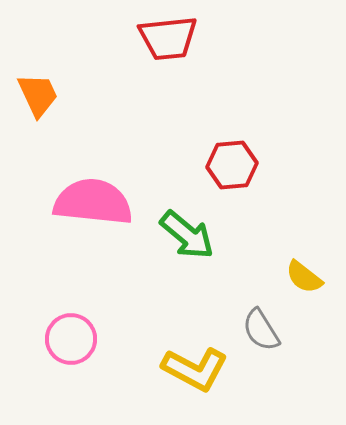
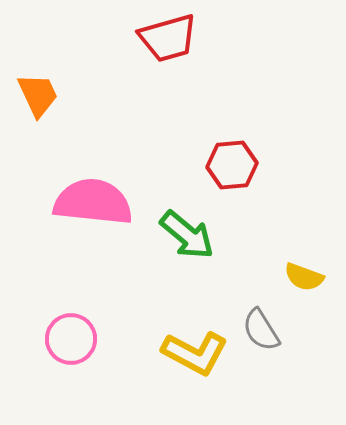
red trapezoid: rotated 10 degrees counterclockwise
yellow semicircle: rotated 18 degrees counterclockwise
yellow L-shape: moved 16 px up
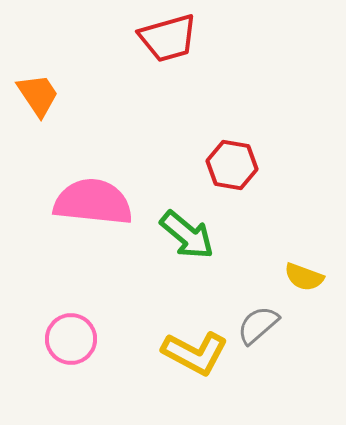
orange trapezoid: rotated 9 degrees counterclockwise
red hexagon: rotated 15 degrees clockwise
gray semicircle: moved 3 px left, 5 px up; rotated 81 degrees clockwise
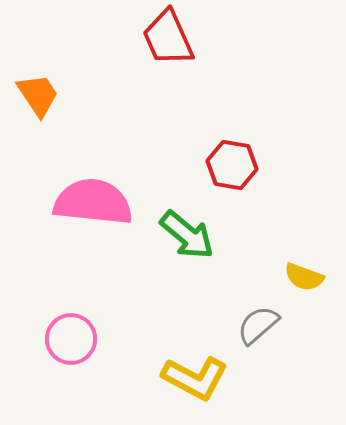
red trapezoid: rotated 82 degrees clockwise
yellow L-shape: moved 25 px down
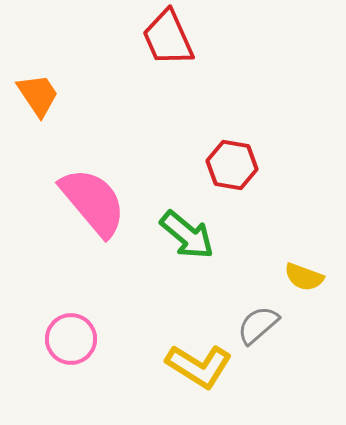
pink semicircle: rotated 44 degrees clockwise
yellow L-shape: moved 4 px right, 12 px up; rotated 4 degrees clockwise
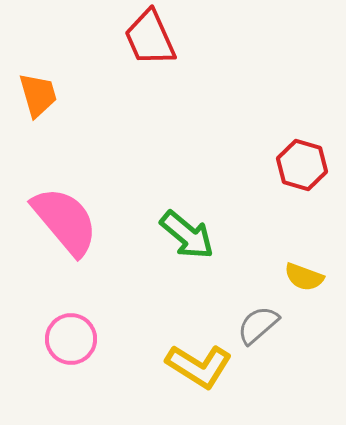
red trapezoid: moved 18 px left
orange trapezoid: rotated 18 degrees clockwise
red hexagon: moved 70 px right; rotated 6 degrees clockwise
pink semicircle: moved 28 px left, 19 px down
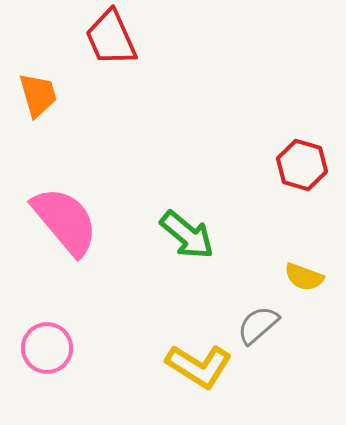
red trapezoid: moved 39 px left
pink circle: moved 24 px left, 9 px down
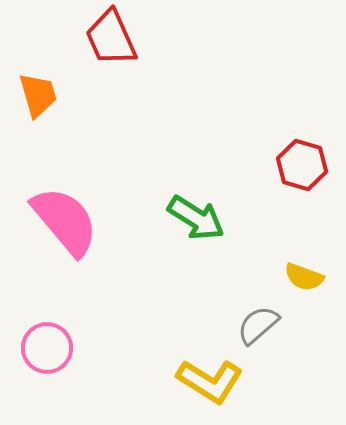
green arrow: moved 9 px right, 17 px up; rotated 8 degrees counterclockwise
yellow L-shape: moved 11 px right, 15 px down
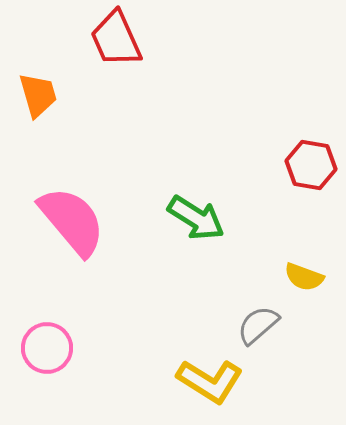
red trapezoid: moved 5 px right, 1 px down
red hexagon: moved 9 px right; rotated 6 degrees counterclockwise
pink semicircle: moved 7 px right
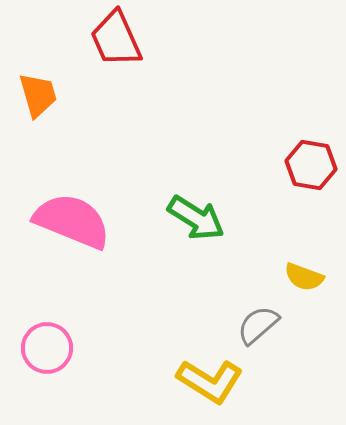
pink semicircle: rotated 28 degrees counterclockwise
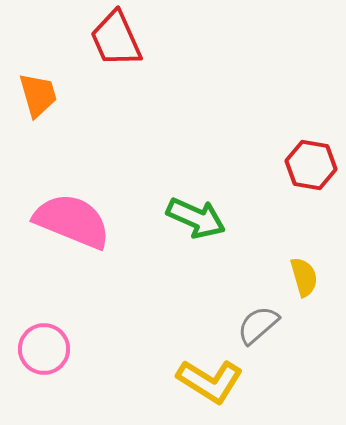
green arrow: rotated 8 degrees counterclockwise
yellow semicircle: rotated 126 degrees counterclockwise
pink circle: moved 3 px left, 1 px down
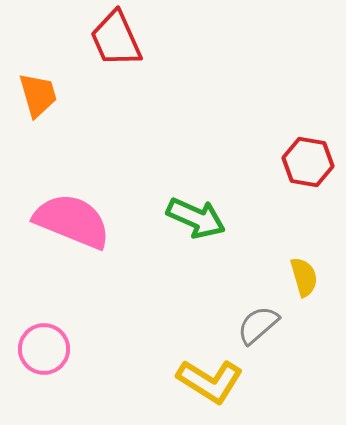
red hexagon: moved 3 px left, 3 px up
